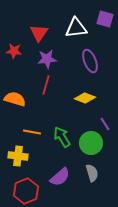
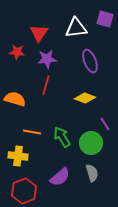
red star: moved 3 px right, 1 px down
red hexagon: moved 2 px left
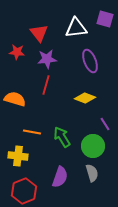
red triangle: rotated 12 degrees counterclockwise
green circle: moved 2 px right, 3 px down
purple semicircle: rotated 30 degrees counterclockwise
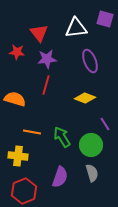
green circle: moved 2 px left, 1 px up
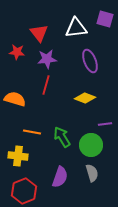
purple line: rotated 64 degrees counterclockwise
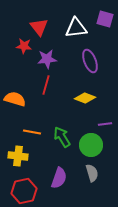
red triangle: moved 6 px up
red star: moved 7 px right, 6 px up
purple semicircle: moved 1 px left, 1 px down
red hexagon: rotated 10 degrees clockwise
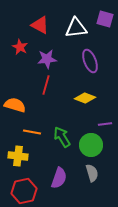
red triangle: moved 1 px right, 2 px up; rotated 24 degrees counterclockwise
red star: moved 4 px left, 1 px down; rotated 21 degrees clockwise
orange semicircle: moved 6 px down
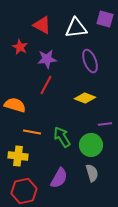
red triangle: moved 2 px right
red line: rotated 12 degrees clockwise
purple semicircle: rotated 10 degrees clockwise
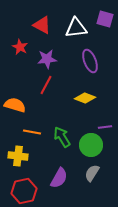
purple line: moved 3 px down
gray semicircle: rotated 132 degrees counterclockwise
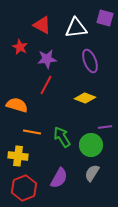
purple square: moved 1 px up
orange semicircle: moved 2 px right
red hexagon: moved 3 px up; rotated 10 degrees counterclockwise
